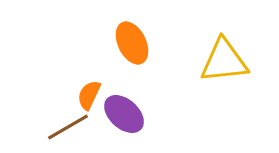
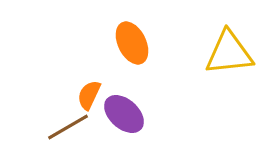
yellow triangle: moved 5 px right, 8 px up
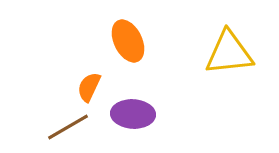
orange ellipse: moved 4 px left, 2 px up
orange semicircle: moved 8 px up
purple ellipse: moved 9 px right; rotated 39 degrees counterclockwise
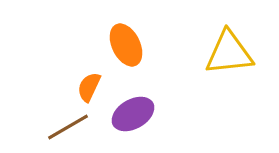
orange ellipse: moved 2 px left, 4 px down
purple ellipse: rotated 33 degrees counterclockwise
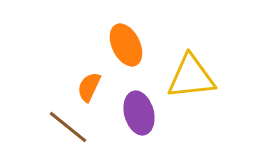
yellow triangle: moved 38 px left, 24 px down
purple ellipse: moved 6 px right, 1 px up; rotated 75 degrees counterclockwise
brown line: rotated 69 degrees clockwise
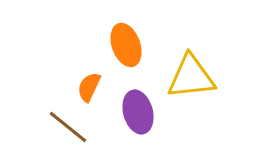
orange ellipse: rotated 6 degrees clockwise
purple ellipse: moved 1 px left, 1 px up
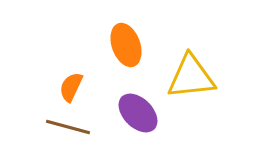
orange semicircle: moved 18 px left
purple ellipse: moved 1 px down; rotated 30 degrees counterclockwise
brown line: rotated 24 degrees counterclockwise
